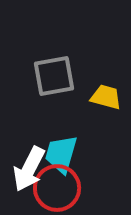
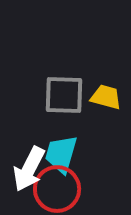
gray square: moved 10 px right, 19 px down; rotated 12 degrees clockwise
red circle: moved 1 px down
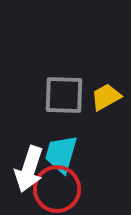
yellow trapezoid: rotated 44 degrees counterclockwise
white arrow: rotated 9 degrees counterclockwise
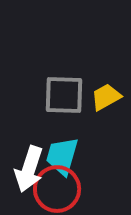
cyan trapezoid: moved 1 px right, 2 px down
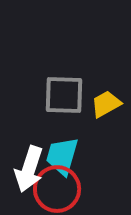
yellow trapezoid: moved 7 px down
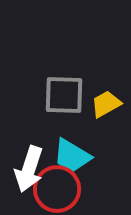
cyan trapezoid: moved 10 px right; rotated 75 degrees counterclockwise
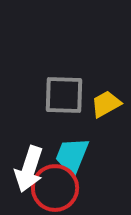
cyan trapezoid: rotated 81 degrees clockwise
red circle: moved 2 px left, 1 px up
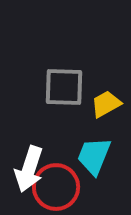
gray square: moved 8 px up
cyan trapezoid: moved 22 px right
red circle: moved 1 px right, 1 px up
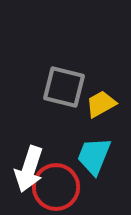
gray square: rotated 12 degrees clockwise
yellow trapezoid: moved 5 px left
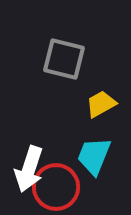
gray square: moved 28 px up
